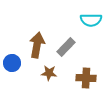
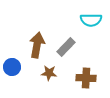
blue circle: moved 4 px down
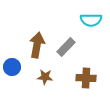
brown star: moved 4 px left, 4 px down
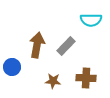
gray rectangle: moved 1 px up
brown star: moved 8 px right, 4 px down
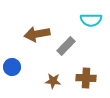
brown arrow: moved 11 px up; rotated 110 degrees counterclockwise
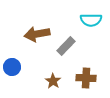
brown star: rotated 28 degrees clockwise
